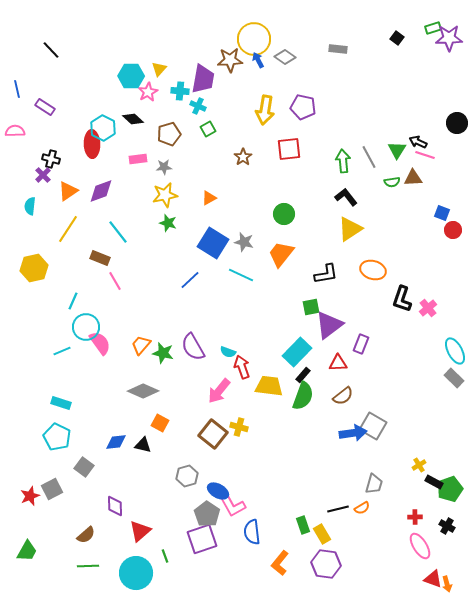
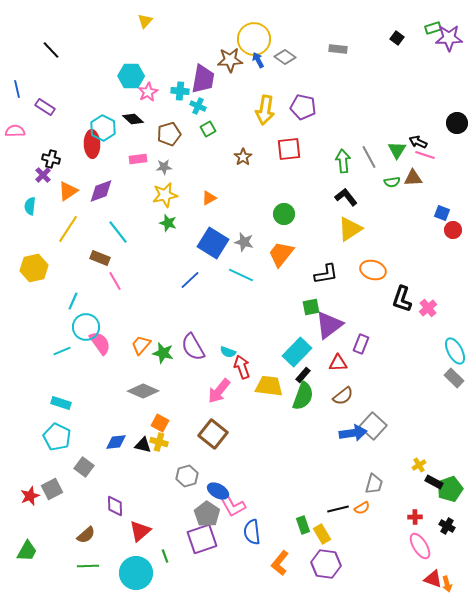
yellow triangle at (159, 69): moved 14 px left, 48 px up
gray square at (373, 426): rotated 12 degrees clockwise
yellow cross at (239, 427): moved 80 px left, 15 px down
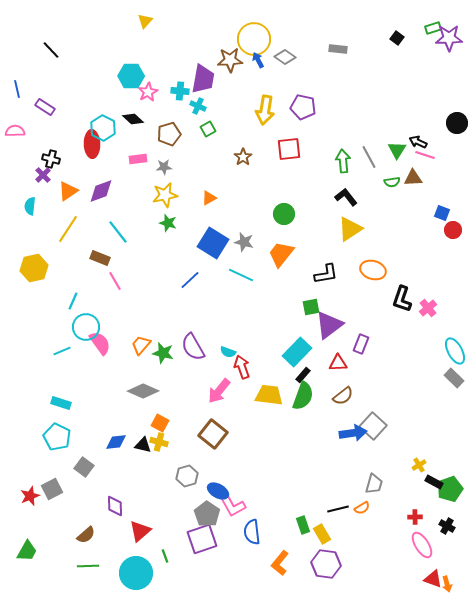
yellow trapezoid at (269, 386): moved 9 px down
pink ellipse at (420, 546): moved 2 px right, 1 px up
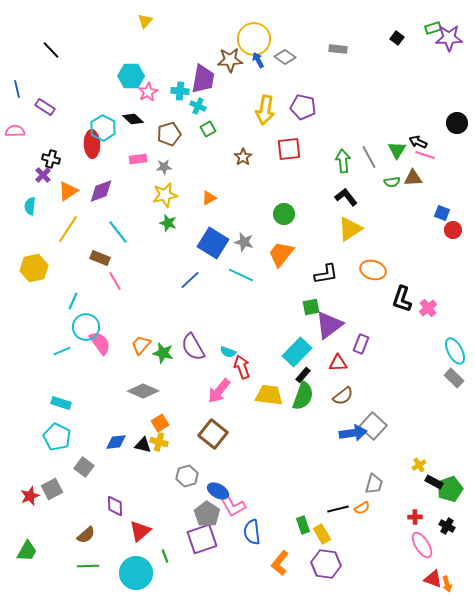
orange square at (160, 423): rotated 30 degrees clockwise
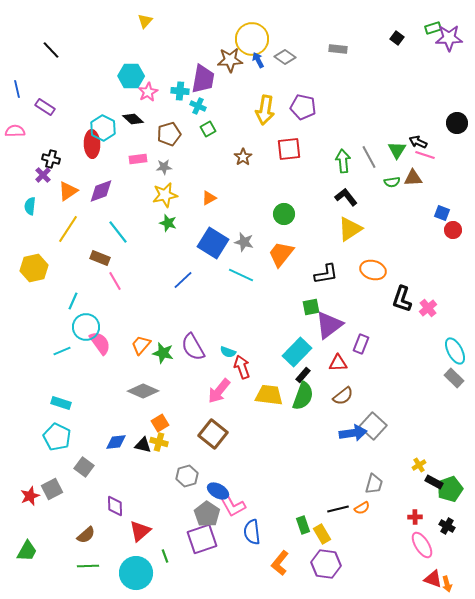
yellow circle at (254, 39): moved 2 px left
blue line at (190, 280): moved 7 px left
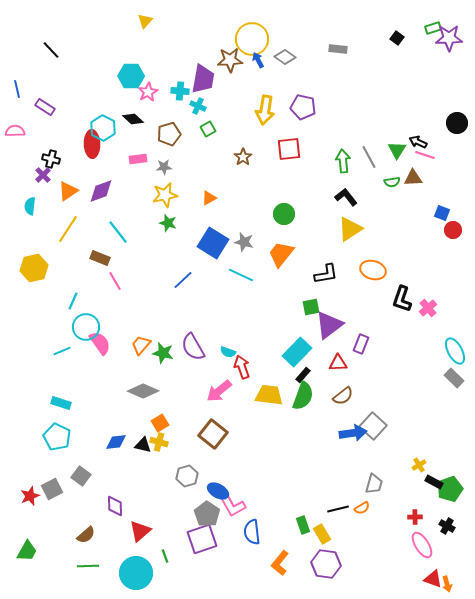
pink arrow at (219, 391): rotated 12 degrees clockwise
gray square at (84, 467): moved 3 px left, 9 px down
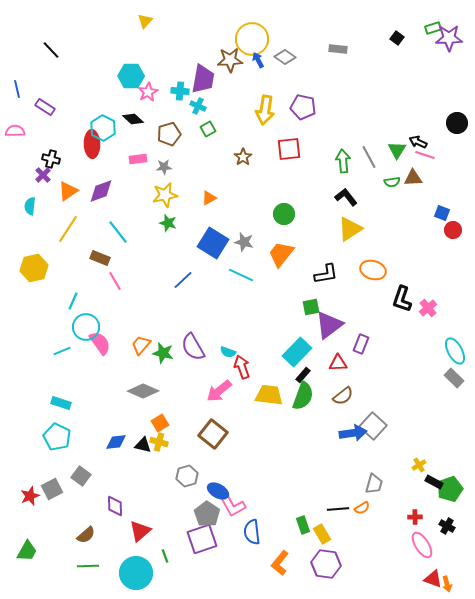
black line at (338, 509): rotated 10 degrees clockwise
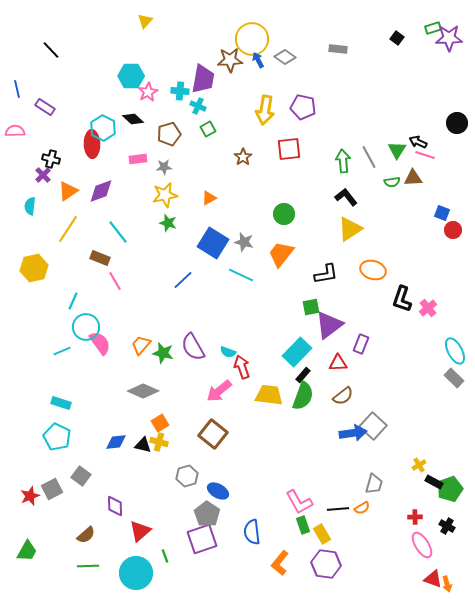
pink L-shape at (232, 505): moved 67 px right, 3 px up
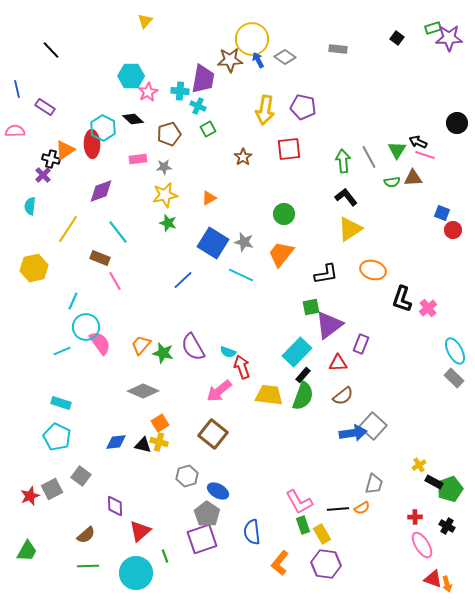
orange triangle at (68, 191): moved 3 px left, 41 px up
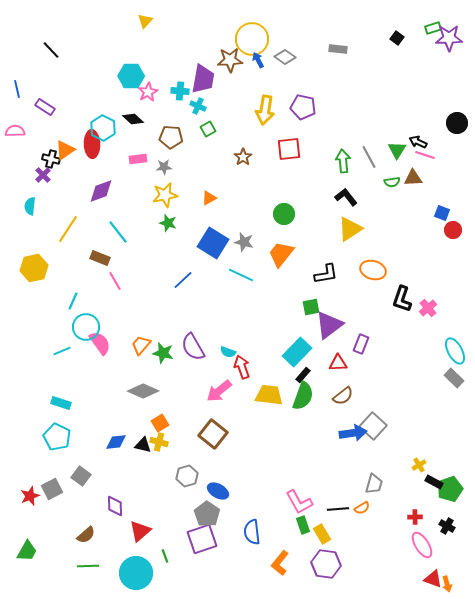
brown pentagon at (169, 134): moved 2 px right, 3 px down; rotated 20 degrees clockwise
